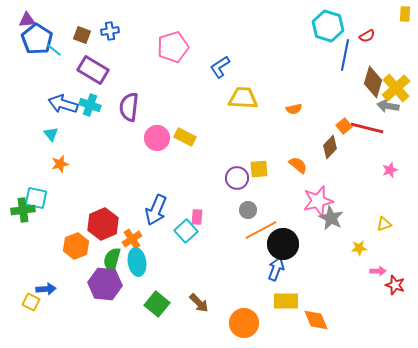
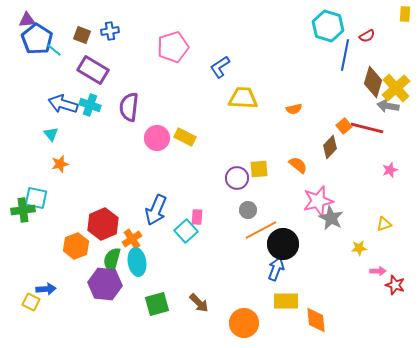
green square at (157, 304): rotated 35 degrees clockwise
orange diamond at (316, 320): rotated 16 degrees clockwise
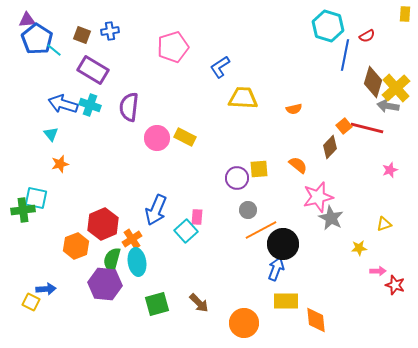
pink star at (318, 201): moved 4 px up
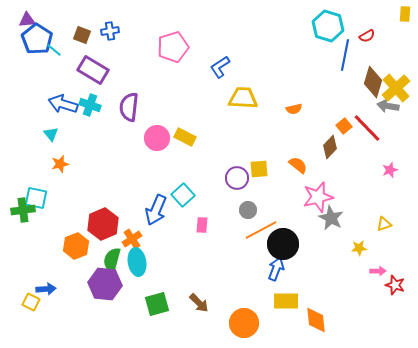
red line at (367, 128): rotated 32 degrees clockwise
pink rectangle at (197, 217): moved 5 px right, 8 px down
cyan square at (186, 231): moved 3 px left, 36 px up
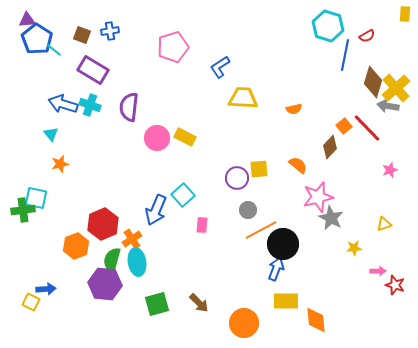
yellow star at (359, 248): moved 5 px left
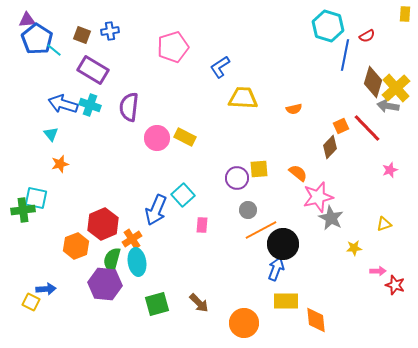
orange square at (344, 126): moved 3 px left; rotated 14 degrees clockwise
orange semicircle at (298, 165): moved 8 px down
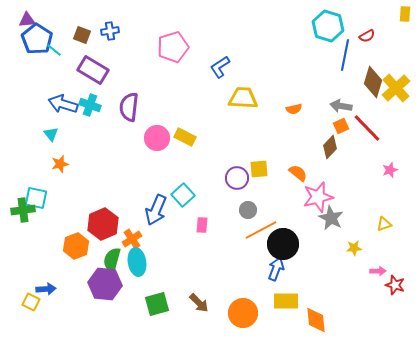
gray arrow at (388, 106): moved 47 px left
orange circle at (244, 323): moved 1 px left, 10 px up
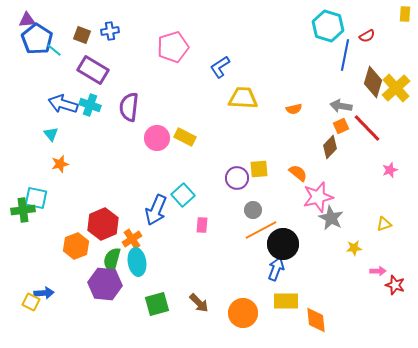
gray circle at (248, 210): moved 5 px right
blue arrow at (46, 289): moved 2 px left, 4 px down
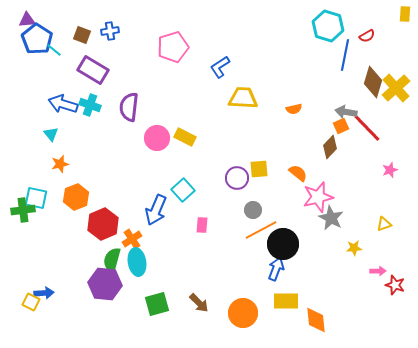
gray arrow at (341, 106): moved 5 px right, 6 px down
cyan square at (183, 195): moved 5 px up
orange hexagon at (76, 246): moved 49 px up
